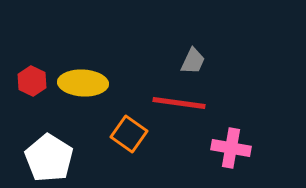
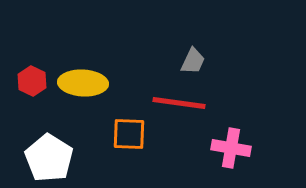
orange square: rotated 33 degrees counterclockwise
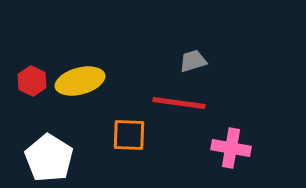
gray trapezoid: rotated 132 degrees counterclockwise
yellow ellipse: moved 3 px left, 2 px up; rotated 18 degrees counterclockwise
orange square: moved 1 px down
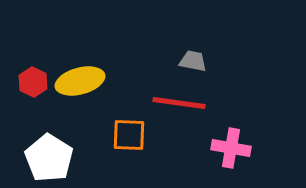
gray trapezoid: rotated 28 degrees clockwise
red hexagon: moved 1 px right, 1 px down
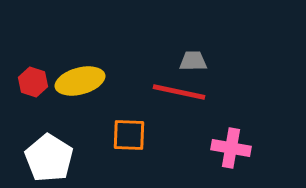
gray trapezoid: rotated 12 degrees counterclockwise
red hexagon: rotated 8 degrees counterclockwise
red line: moved 11 px up; rotated 4 degrees clockwise
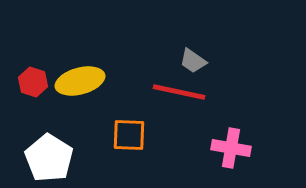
gray trapezoid: rotated 144 degrees counterclockwise
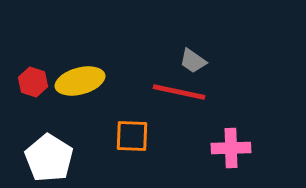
orange square: moved 3 px right, 1 px down
pink cross: rotated 12 degrees counterclockwise
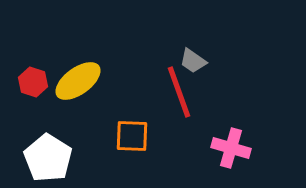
yellow ellipse: moved 2 px left; rotated 21 degrees counterclockwise
red line: rotated 58 degrees clockwise
pink cross: rotated 18 degrees clockwise
white pentagon: moved 1 px left
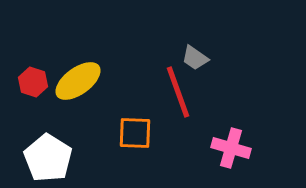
gray trapezoid: moved 2 px right, 3 px up
red line: moved 1 px left
orange square: moved 3 px right, 3 px up
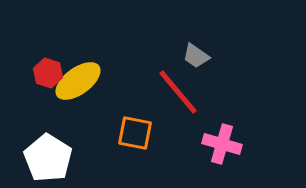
gray trapezoid: moved 1 px right, 2 px up
red hexagon: moved 15 px right, 9 px up
red line: rotated 20 degrees counterclockwise
orange square: rotated 9 degrees clockwise
pink cross: moved 9 px left, 4 px up
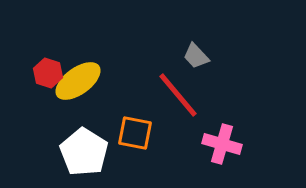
gray trapezoid: rotated 12 degrees clockwise
red line: moved 3 px down
white pentagon: moved 36 px right, 6 px up
